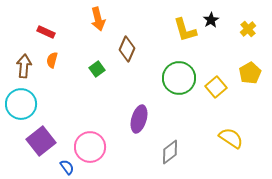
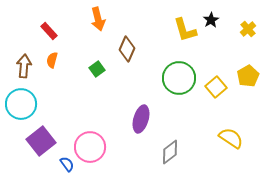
red rectangle: moved 3 px right, 1 px up; rotated 24 degrees clockwise
yellow pentagon: moved 2 px left, 3 px down
purple ellipse: moved 2 px right
blue semicircle: moved 3 px up
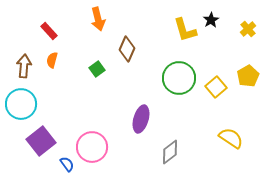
pink circle: moved 2 px right
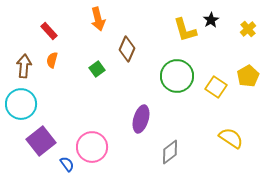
green circle: moved 2 px left, 2 px up
yellow square: rotated 15 degrees counterclockwise
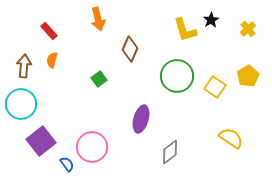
brown diamond: moved 3 px right
green square: moved 2 px right, 10 px down
yellow square: moved 1 px left
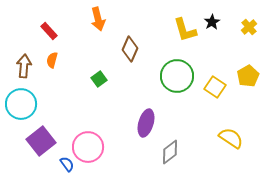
black star: moved 1 px right, 2 px down
yellow cross: moved 1 px right, 2 px up
purple ellipse: moved 5 px right, 4 px down
pink circle: moved 4 px left
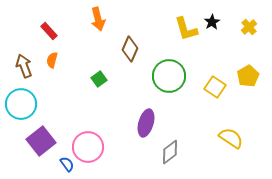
yellow L-shape: moved 1 px right, 1 px up
brown arrow: rotated 25 degrees counterclockwise
green circle: moved 8 px left
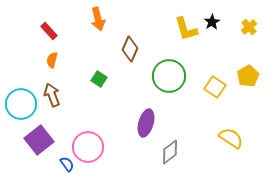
brown arrow: moved 28 px right, 29 px down
green square: rotated 21 degrees counterclockwise
purple square: moved 2 px left, 1 px up
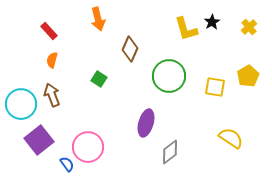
yellow square: rotated 25 degrees counterclockwise
